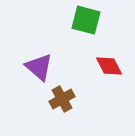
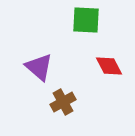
green square: rotated 12 degrees counterclockwise
brown cross: moved 1 px right, 3 px down
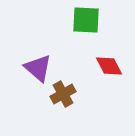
purple triangle: moved 1 px left, 1 px down
brown cross: moved 8 px up
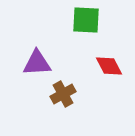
purple triangle: moved 1 px left, 5 px up; rotated 44 degrees counterclockwise
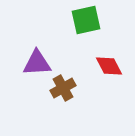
green square: rotated 16 degrees counterclockwise
brown cross: moved 6 px up
